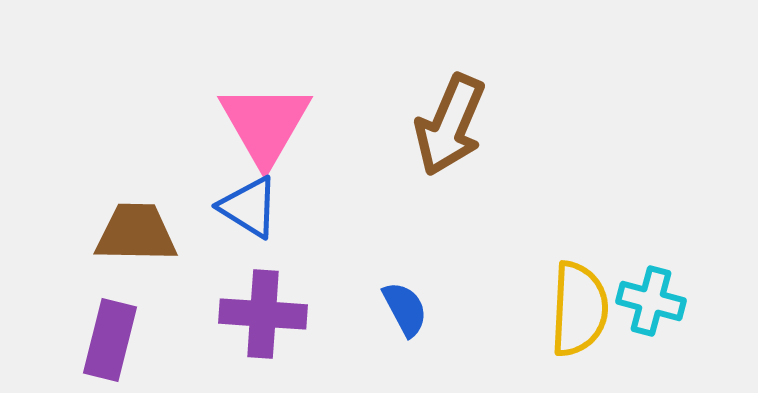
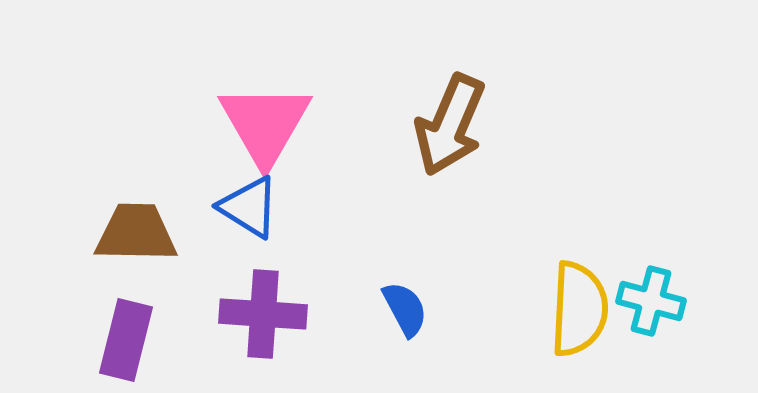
purple rectangle: moved 16 px right
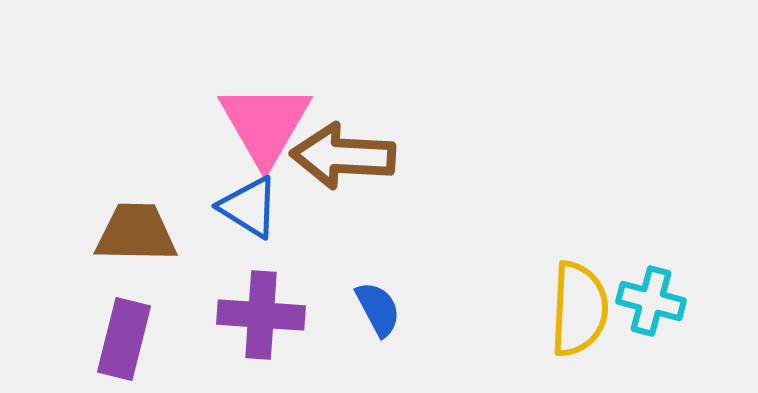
brown arrow: moved 107 px left, 31 px down; rotated 70 degrees clockwise
blue semicircle: moved 27 px left
purple cross: moved 2 px left, 1 px down
purple rectangle: moved 2 px left, 1 px up
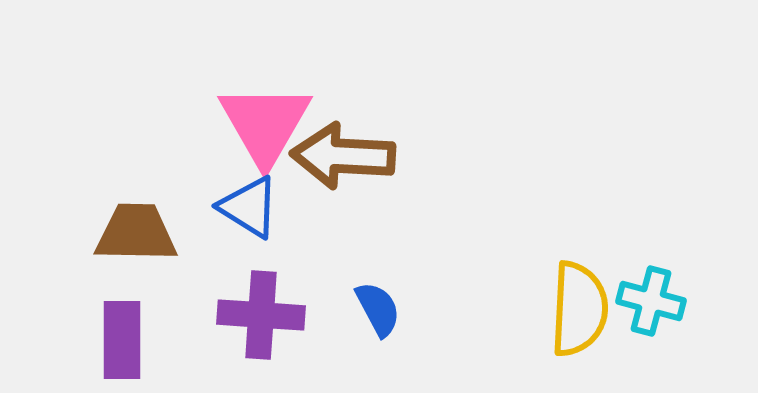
purple rectangle: moved 2 px left, 1 px down; rotated 14 degrees counterclockwise
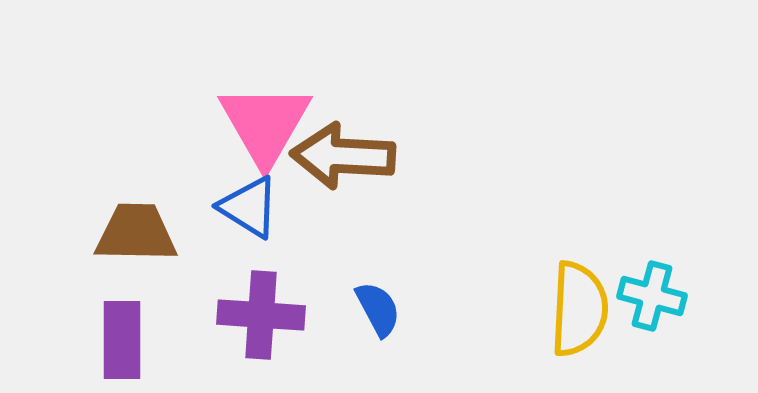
cyan cross: moved 1 px right, 5 px up
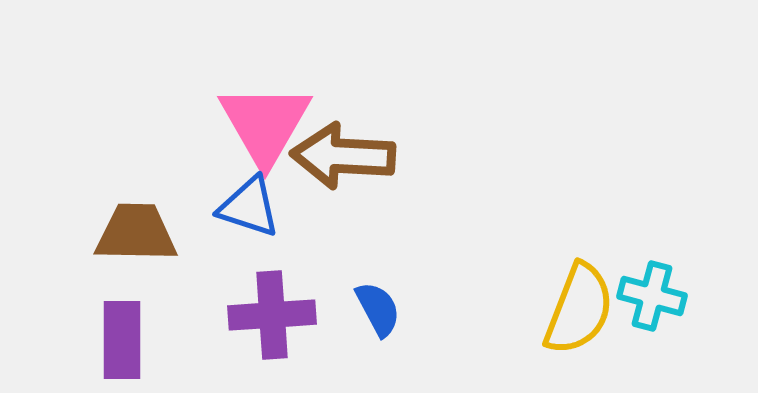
blue triangle: rotated 14 degrees counterclockwise
yellow semicircle: rotated 18 degrees clockwise
purple cross: moved 11 px right; rotated 8 degrees counterclockwise
